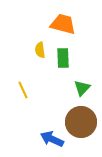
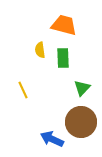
orange trapezoid: moved 1 px right, 1 px down
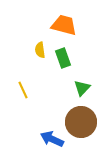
green rectangle: rotated 18 degrees counterclockwise
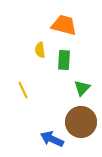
green rectangle: moved 1 px right, 2 px down; rotated 24 degrees clockwise
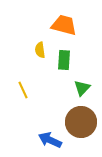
blue arrow: moved 2 px left, 1 px down
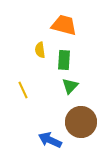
green triangle: moved 12 px left, 2 px up
